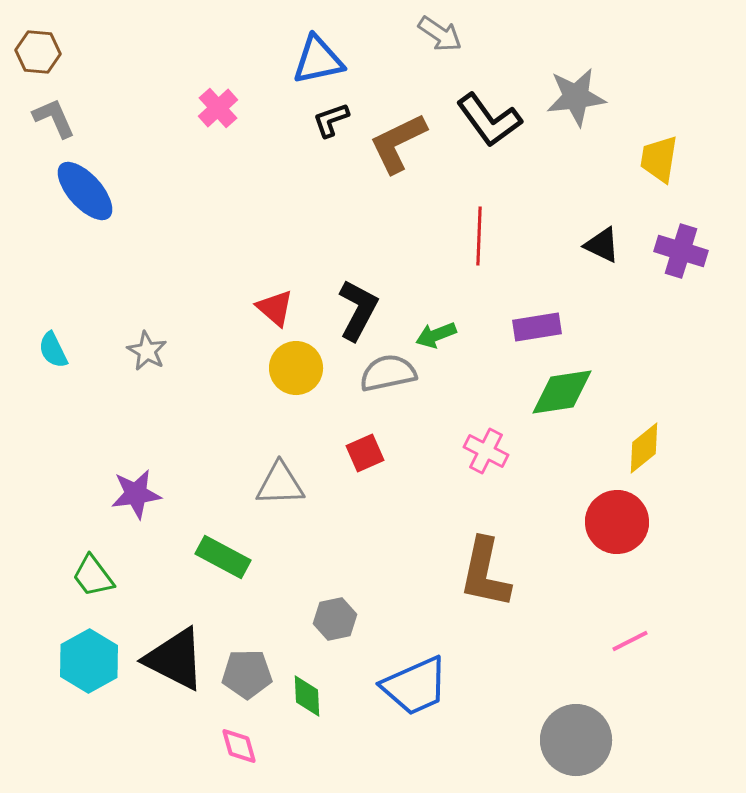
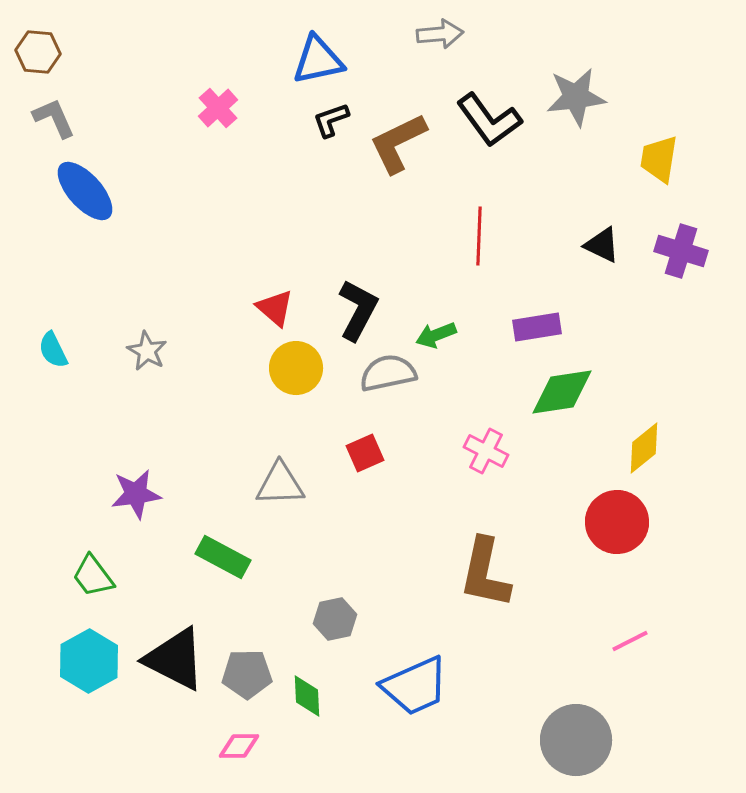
gray arrow at (440, 34): rotated 39 degrees counterclockwise
pink diamond at (239, 746): rotated 75 degrees counterclockwise
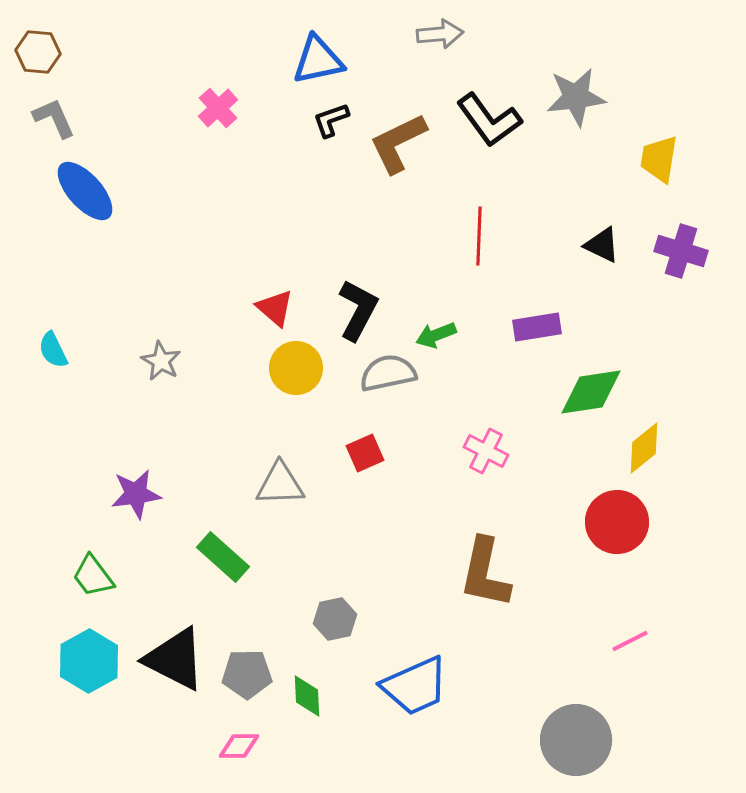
gray star at (147, 351): moved 14 px right, 10 px down
green diamond at (562, 392): moved 29 px right
green rectangle at (223, 557): rotated 14 degrees clockwise
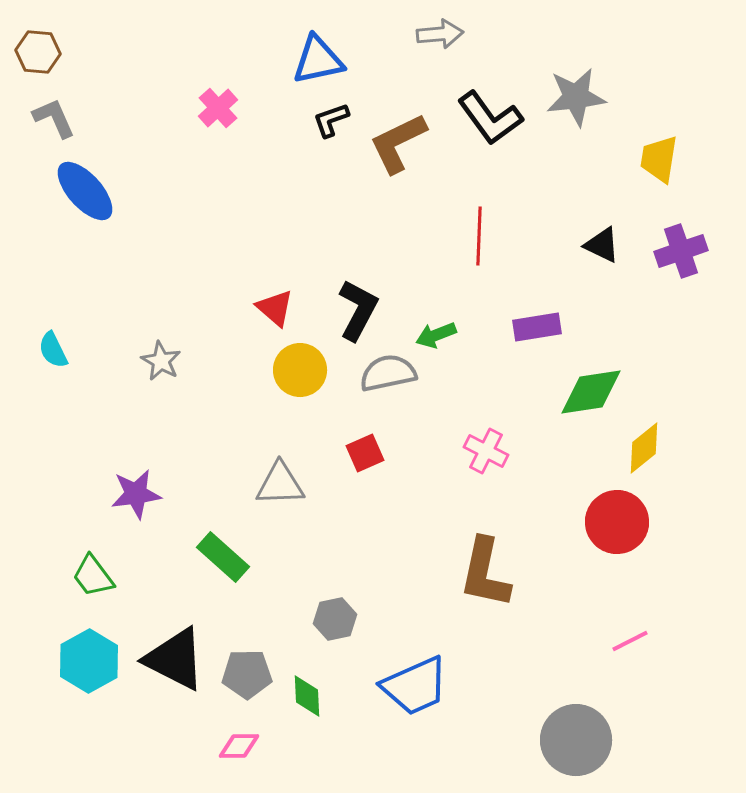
black L-shape at (489, 120): moved 1 px right, 2 px up
purple cross at (681, 251): rotated 36 degrees counterclockwise
yellow circle at (296, 368): moved 4 px right, 2 px down
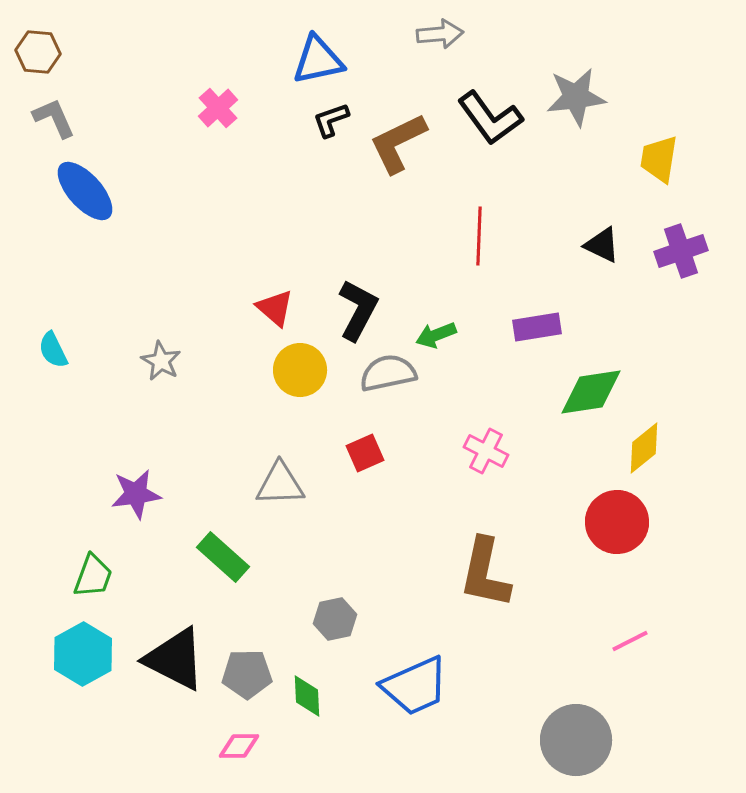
green trapezoid at (93, 576): rotated 123 degrees counterclockwise
cyan hexagon at (89, 661): moved 6 px left, 7 px up
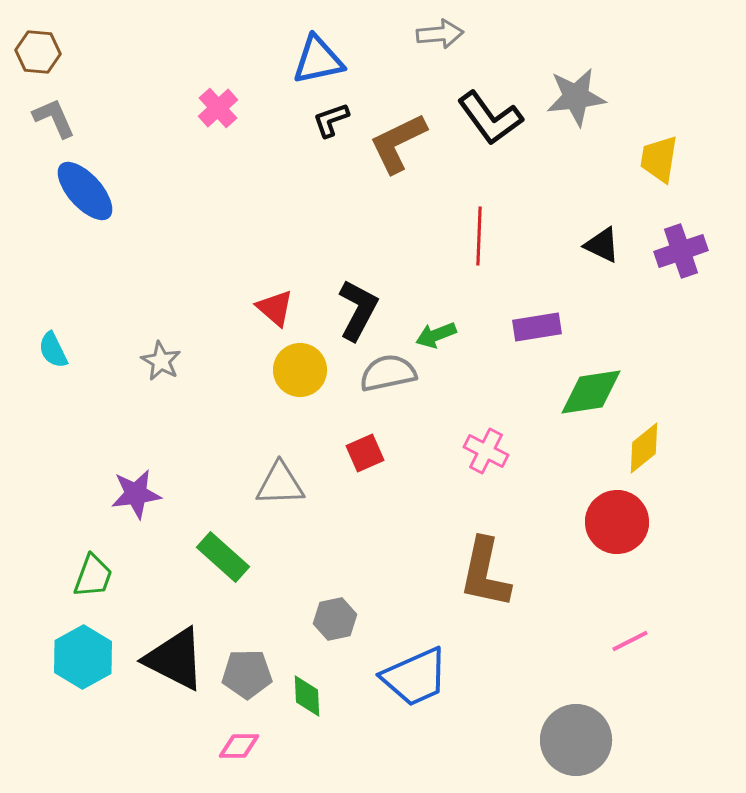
cyan hexagon at (83, 654): moved 3 px down
blue trapezoid at (415, 686): moved 9 px up
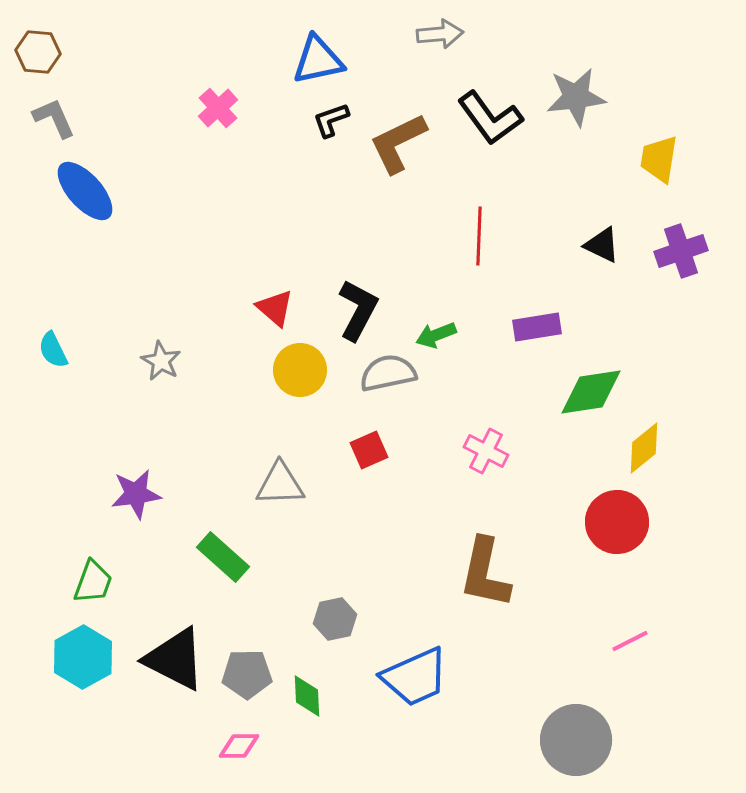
red square at (365, 453): moved 4 px right, 3 px up
green trapezoid at (93, 576): moved 6 px down
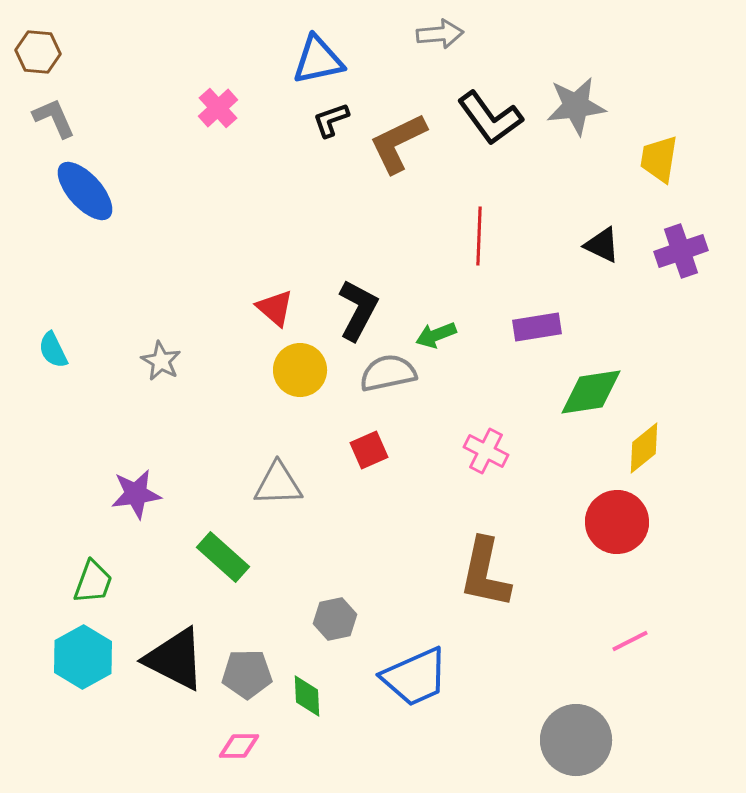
gray star at (576, 97): moved 9 px down
gray triangle at (280, 484): moved 2 px left
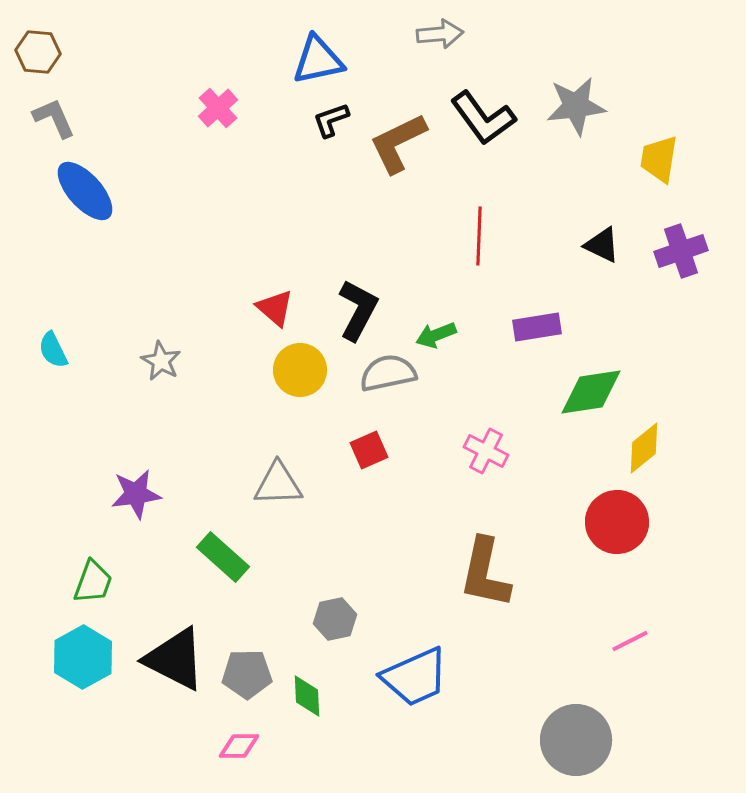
black L-shape at (490, 118): moved 7 px left
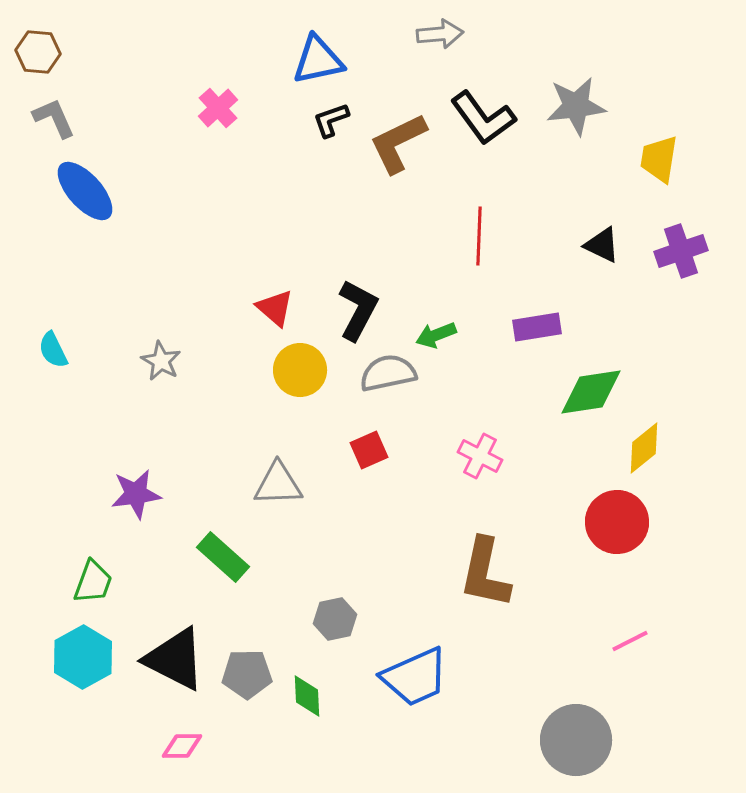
pink cross at (486, 451): moved 6 px left, 5 px down
pink diamond at (239, 746): moved 57 px left
